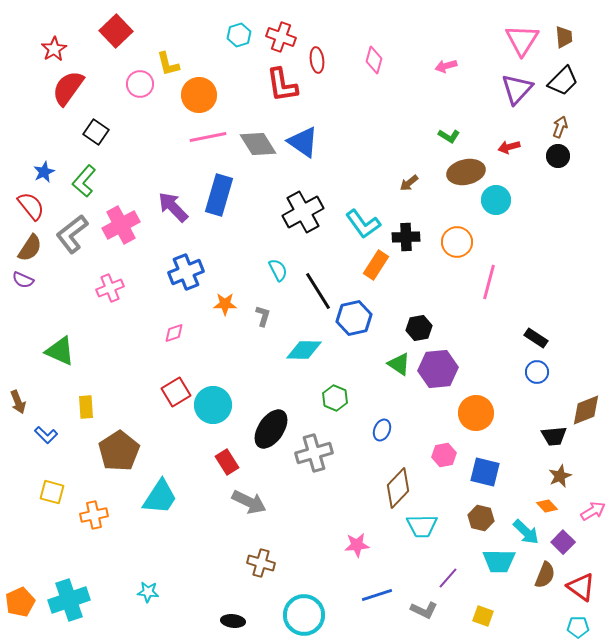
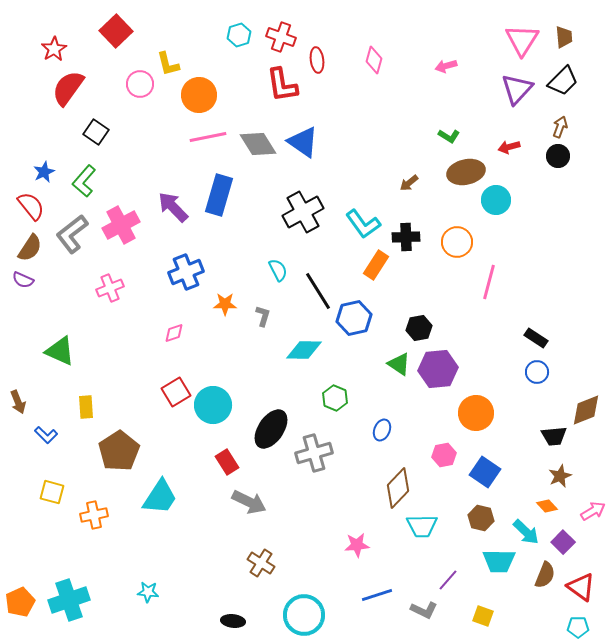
blue square at (485, 472): rotated 20 degrees clockwise
brown cross at (261, 563): rotated 16 degrees clockwise
purple line at (448, 578): moved 2 px down
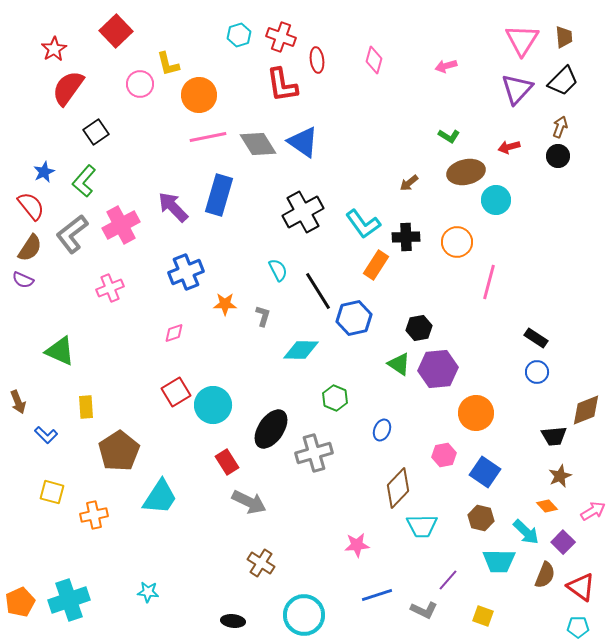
black square at (96, 132): rotated 20 degrees clockwise
cyan diamond at (304, 350): moved 3 px left
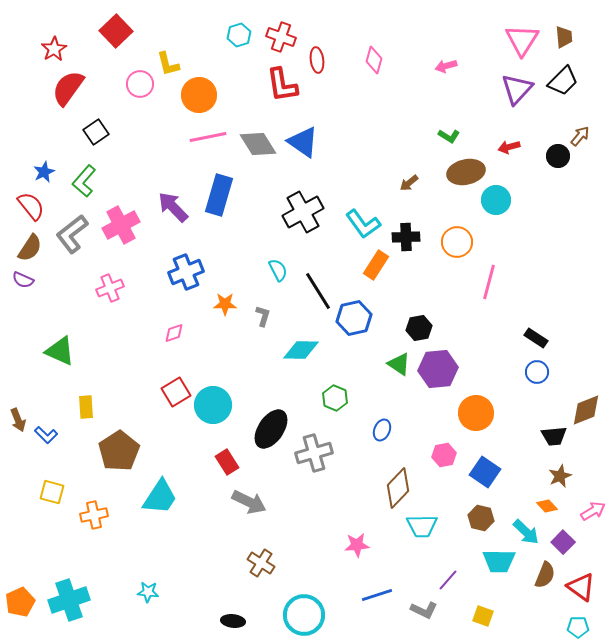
brown arrow at (560, 127): moved 20 px right, 9 px down; rotated 20 degrees clockwise
brown arrow at (18, 402): moved 18 px down
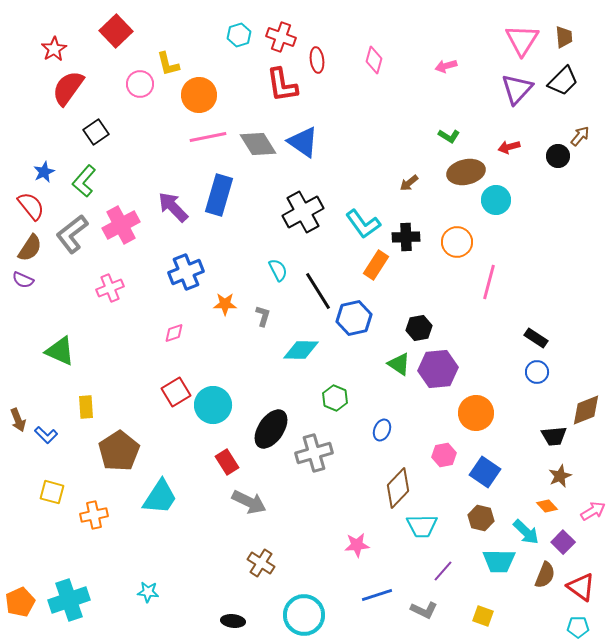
purple line at (448, 580): moved 5 px left, 9 px up
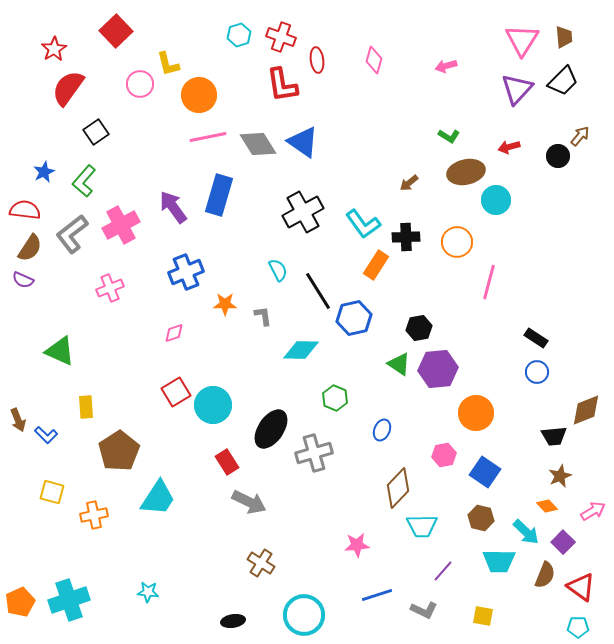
red semicircle at (31, 206): moved 6 px left, 4 px down; rotated 44 degrees counterclockwise
purple arrow at (173, 207): rotated 8 degrees clockwise
gray L-shape at (263, 316): rotated 25 degrees counterclockwise
cyan trapezoid at (160, 497): moved 2 px left, 1 px down
yellow square at (483, 616): rotated 10 degrees counterclockwise
black ellipse at (233, 621): rotated 15 degrees counterclockwise
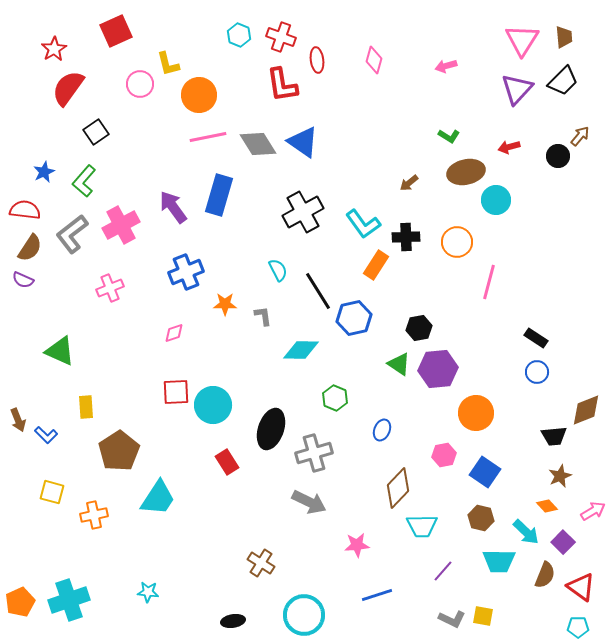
red square at (116, 31): rotated 20 degrees clockwise
cyan hexagon at (239, 35): rotated 20 degrees counterclockwise
red square at (176, 392): rotated 28 degrees clockwise
black ellipse at (271, 429): rotated 15 degrees counterclockwise
gray arrow at (249, 502): moved 60 px right
gray L-shape at (424, 610): moved 28 px right, 9 px down
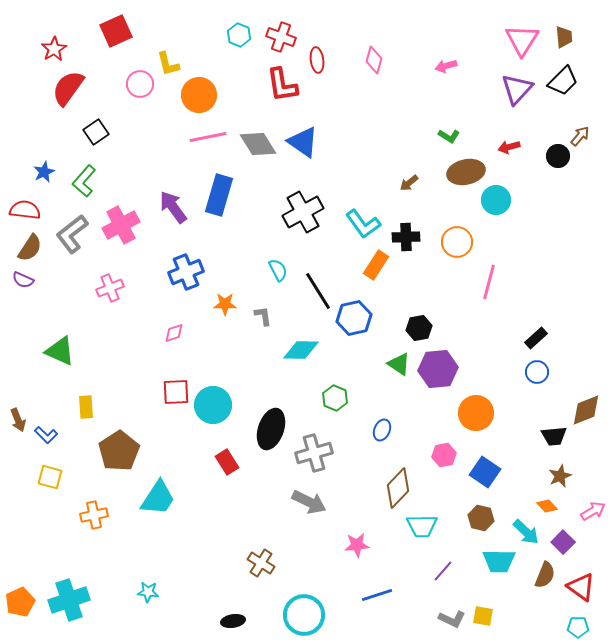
black rectangle at (536, 338): rotated 75 degrees counterclockwise
yellow square at (52, 492): moved 2 px left, 15 px up
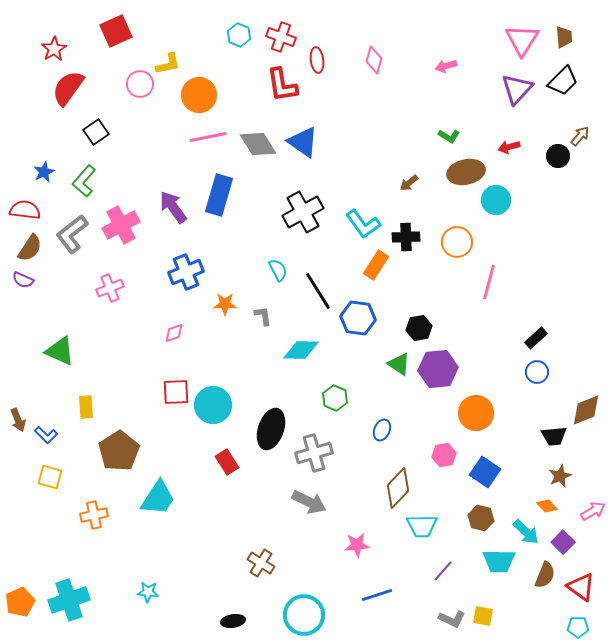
yellow L-shape at (168, 64): rotated 88 degrees counterclockwise
blue hexagon at (354, 318): moved 4 px right; rotated 20 degrees clockwise
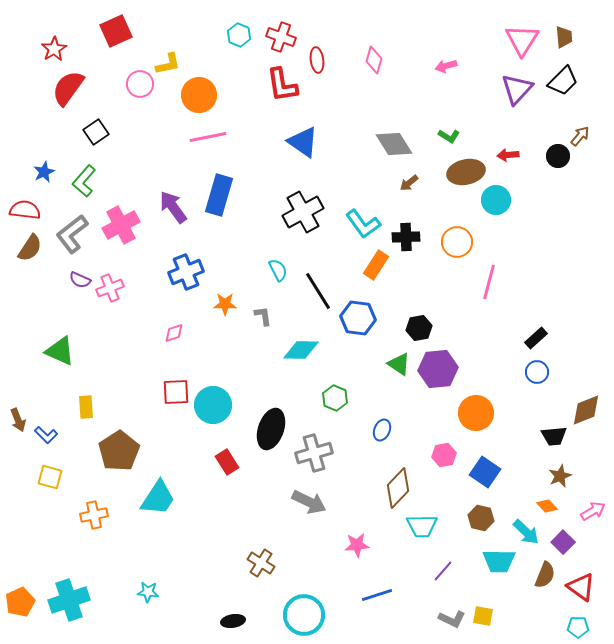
gray diamond at (258, 144): moved 136 px right
red arrow at (509, 147): moved 1 px left, 8 px down; rotated 10 degrees clockwise
purple semicircle at (23, 280): moved 57 px right
